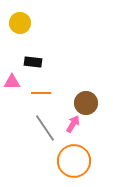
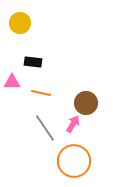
orange line: rotated 12 degrees clockwise
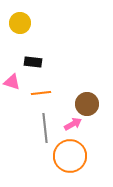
pink triangle: rotated 18 degrees clockwise
orange line: rotated 18 degrees counterclockwise
brown circle: moved 1 px right, 1 px down
pink arrow: rotated 30 degrees clockwise
gray line: rotated 28 degrees clockwise
orange circle: moved 4 px left, 5 px up
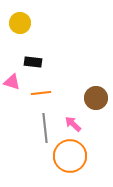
brown circle: moved 9 px right, 6 px up
pink arrow: rotated 108 degrees counterclockwise
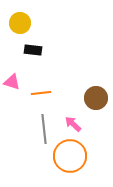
black rectangle: moved 12 px up
gray line: moved 1 px left, 1 px down
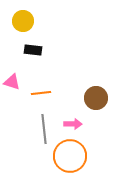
yellow circle: moved 3 px right, 2 px up
pink arrow: rotated 138 degrees clockwise
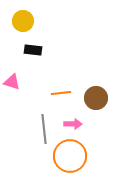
orange line: moved 20 px right
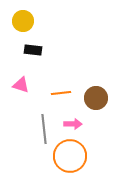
pink triangle: moved 9 px right, 3 px down
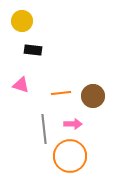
yellow circle: moved 1 px left
brown circle: moved 3 px left, 2 px up
